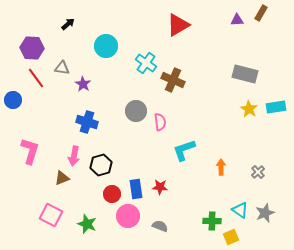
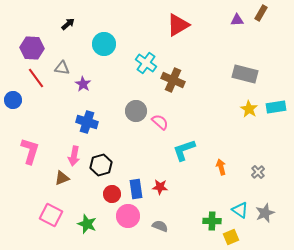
cyan circle: moved 2 px left, 2 px up
pink semicircle: rotated 42 degrees counterclockwise
orange arrow: rotated 14 degrees counterclockwise
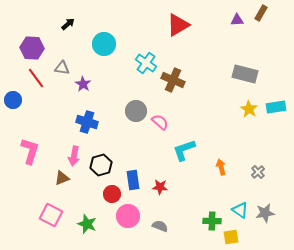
blue rectangle: moved 3 px left, 9 px up
gray star: rotated 12 degrees clockwise
yellow square: rotated 14 degrees clockwise
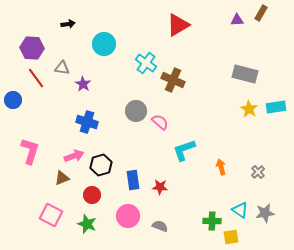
black arrow: rotated 32 degrees clockwise
pink arrow: rotated 120 degrees counterclockwise
red circle: moved 20 px left, 1 px down
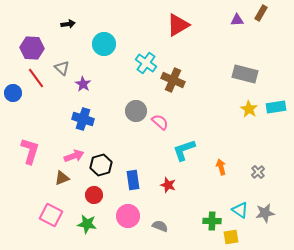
gray triangle: rotated 35 degrees clockwise
blue circle: moved 7 px up
blue cross: moved 4 px left, 3 px up
red star: moved 8 px right, 2 px up; rotated 14 degrees clockwise
red circle: moved 2 px right
green star: rotated 12 degrees counterclockwise
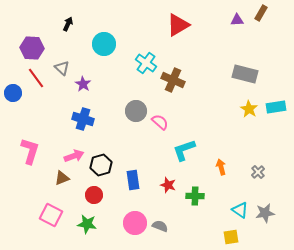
black arrow: rotated 56 degrees counterclockwise
pink circle: moved 7 px right, 7 px down
green cross: moved 17 px left, 25 px up
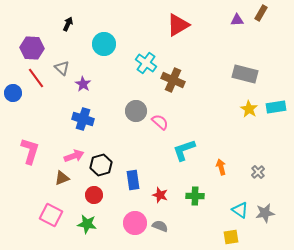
red star: moved 8 px left, 10 px down
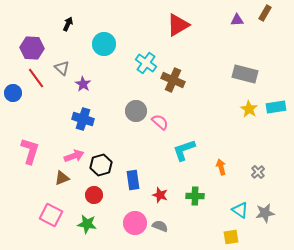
brown rectangle: moved 4 px right
